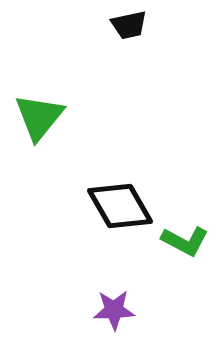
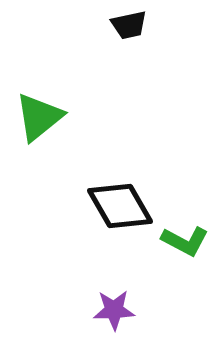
green triangle: rotated 12 degrees clockwise
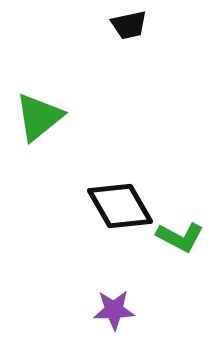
green L-shape: moved 5 px left, 4 px up
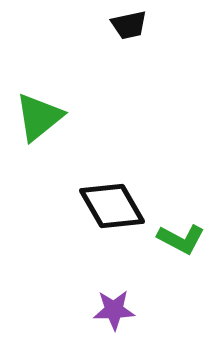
black diamond: moved 8 px left
green L-shape: moved 1 px right, 2 px down
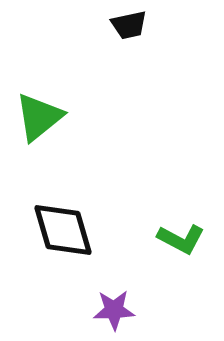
black diamond: moved 49 px left, 24 px down; rotated 14 degrees clockwise
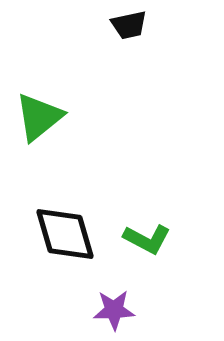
black diamond: moved 2 px right, 4 px down
green L-shape: moved 34 px left
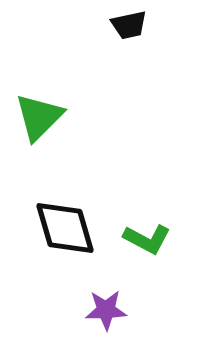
green triangle: rotated 6 degrees counterclockwise
black diamond: moved 6 px up
purple star: moved 8 px left
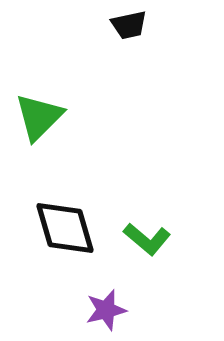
green L-shape: rotated 12 degrees clockwise
purple star: rotated 12 degrees counterclockwise
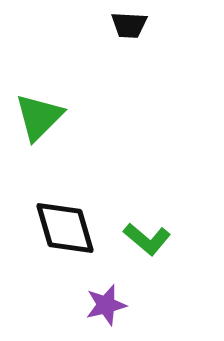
black trapezoid: rotated 15 degrees clockwise
purple star: moved 5 px up
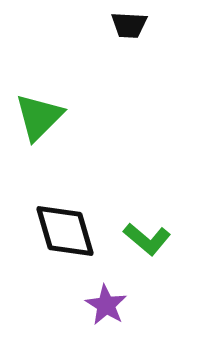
black diamond: moved 3 px down
purple star: rotated 27 degrees counterclockwise
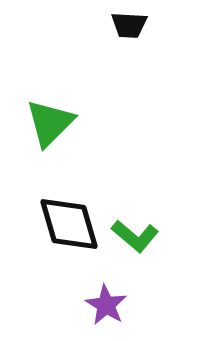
green triangle: moved 11 px right, 6 px down
black diamond: moved 4 px right, 7 px up
green L-shape: moved 12 px left, 3 px up
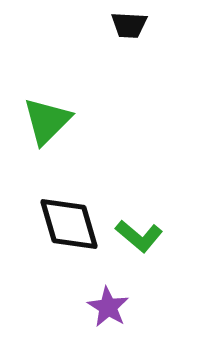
green triangle: moved 3 px left, 2 px up
green L-shape: moved 4 px right
purple star: moved 2 px right, 2 px down
